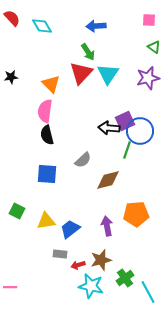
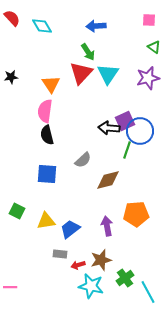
orange triangle: rotated 12 degrees clockwise
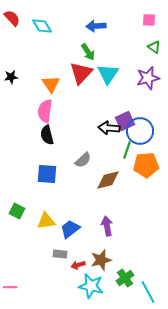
orange pentagon: moved 10 px right, 49 px up
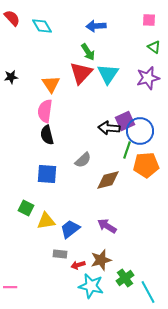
green square: moved 9 px right, 3 px up
purple arrow: rotated 48 degrees counterclockwise
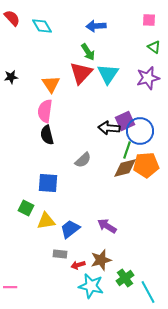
blue square: moved 1 px right, 9 px down
brown diamond: moved 17 px right, 12 px up
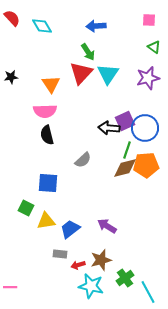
pink semicircle: rotated 100 degrees counterclockwise
blue circle: moved 5 px right, 3 px up
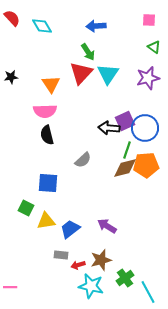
gray rectangle: moved 1 px right, 1 px down
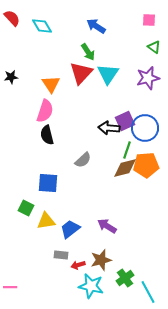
blue arrow: rotated 36 degrees clockwise
pink semicircle: rotated 70 degrees counterclockwise
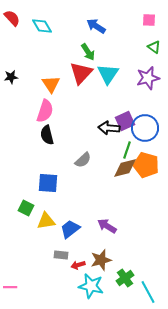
orange pentagon: rotated 20 degrees clockwise
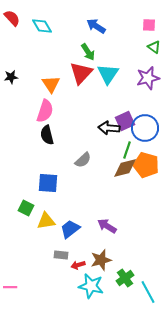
pink square: moved 5 px down
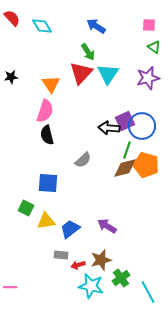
blue circle: moved 3 px left, 2 px up
green cross: moved 4 px left
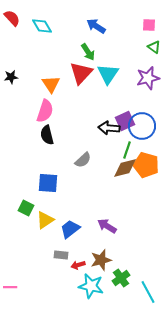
yellow triangle: moved 1 px left, 1 px up; rotated 24 degrees counterclockwise
